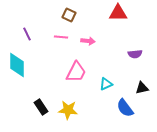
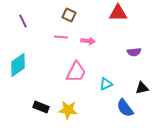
purple line: moved 4 px left, 13 px up
purple semicircle: moved 1 px left, 2 px up
cyan diamond: moved 1 px right; rotated 55 degrees clockwise
black rectangle: rotated 35 degrees counterclockwise
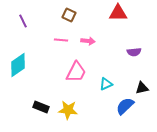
pink line: moved 3 px down
blue semicircle: moved 2 px up; rotated 84 degrees clockwise
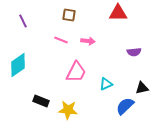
brown square: rotated 16 degrees counterclockwise
pink line: rotated 16 degrees clockwise
black rectangle: moved 6 px up
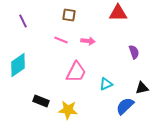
purple semicircle: rotated 104 degrees counterclockwise
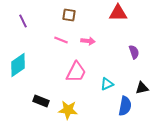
cyan triangle: moved 1 px right
blue semicircle: rotated 144 degrees clockwise
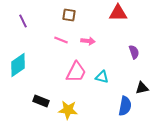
cyan triangle: moved 5 px left, 7 px up; rotated 40 degrees clockwise
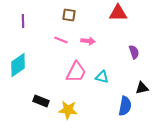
purple line: rotated 24 degrees clockwise
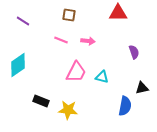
purple line: rotated 56 degrees counterclockwise
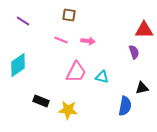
red triangle: moved 26 px right, 17 px down
